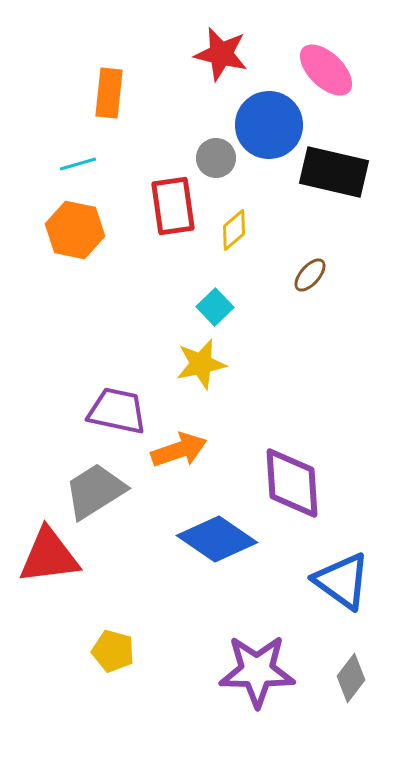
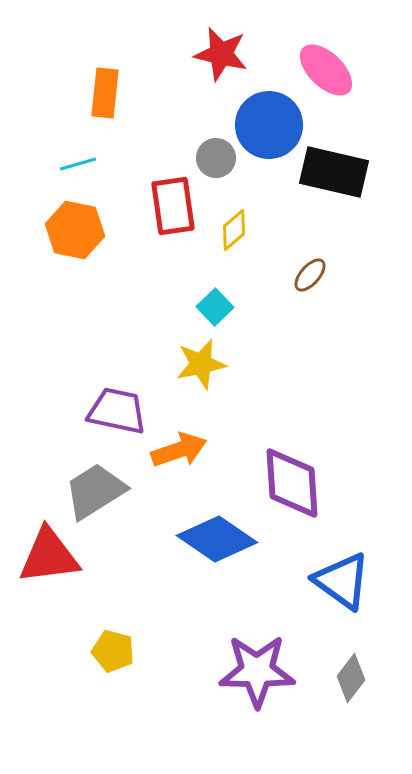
orange rectangle: moved 4 px left
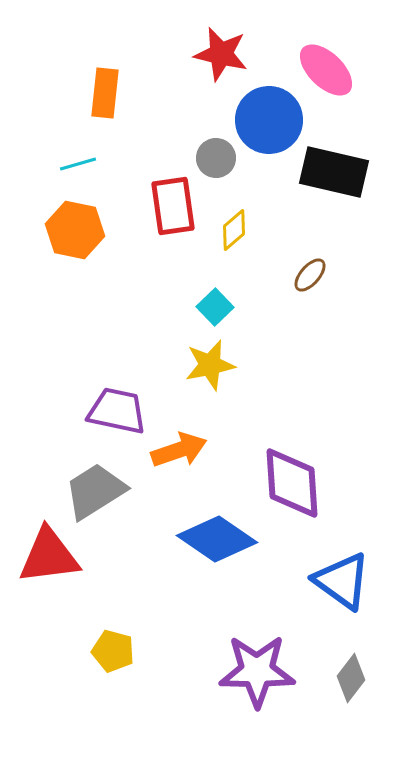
blue circle: moved 5 px up
yellow star: moved 9 px right, 1 px down
